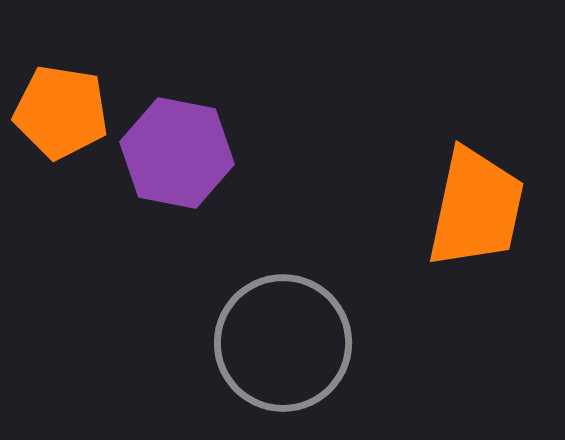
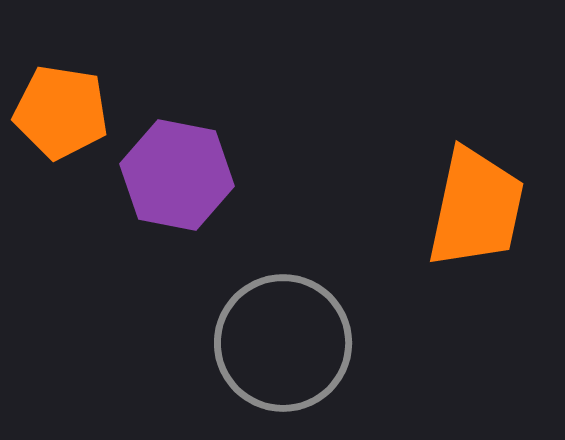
purple hexagon: moved 22 px down
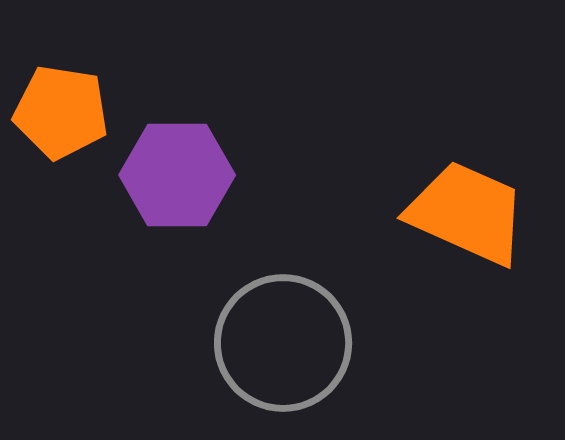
purple hexagon: rotated 11 degrees counterclockwise
orange trapezoid: moved 9 px left, 5 px down; rotated 78 degrees counterclockwise
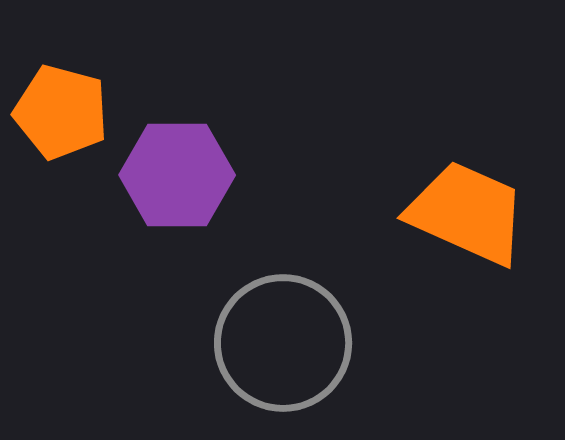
orange pentagon: rotated 6 degrees clockwise
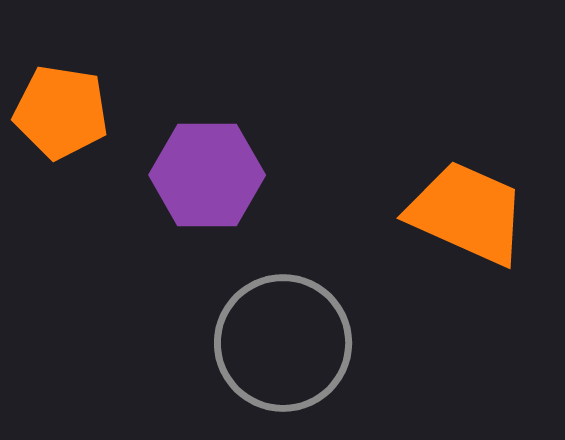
orange pentagon: rotated 6 degrees counterclockwise
purple hexagon: moved 30 px right
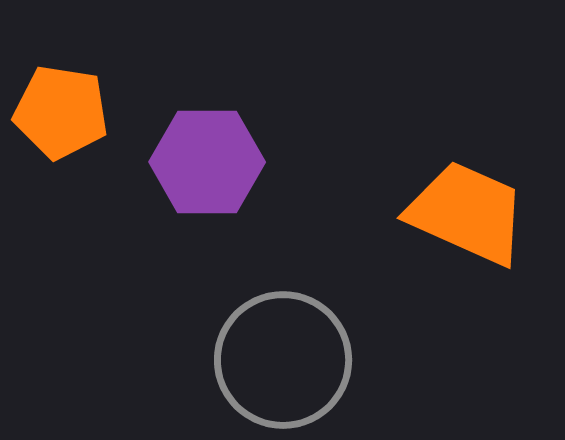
purple hexagon: moved 13 px up
gray circle: moved 17 px down
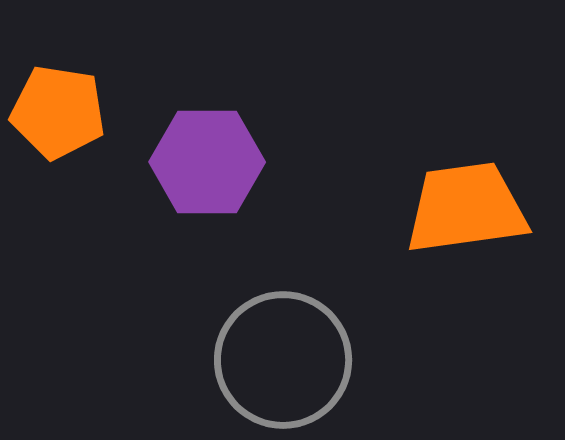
orange pentagon: moved 3 px left
orange trapezoid: moved 1 px left, 5 px up; rotated 32 degrees counterclockwise
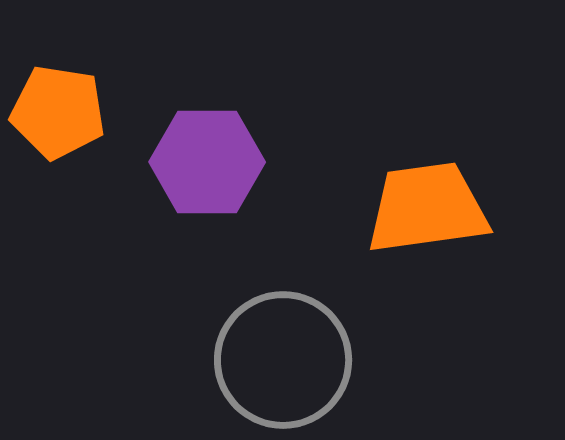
orange trapezoid: moved 39 px left
